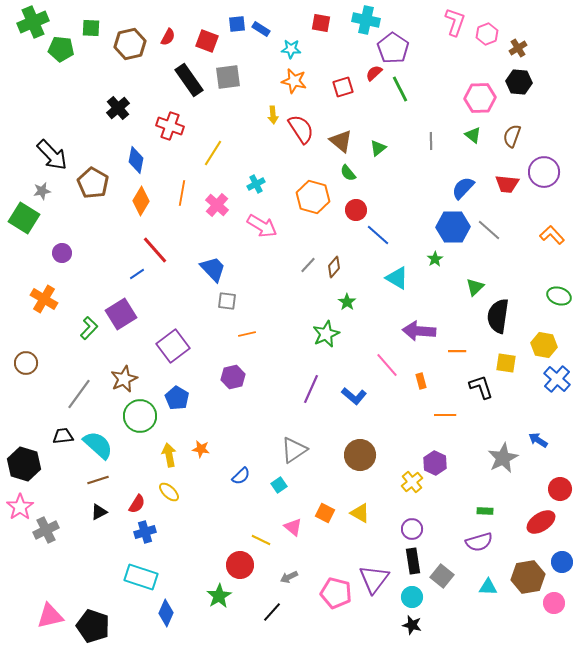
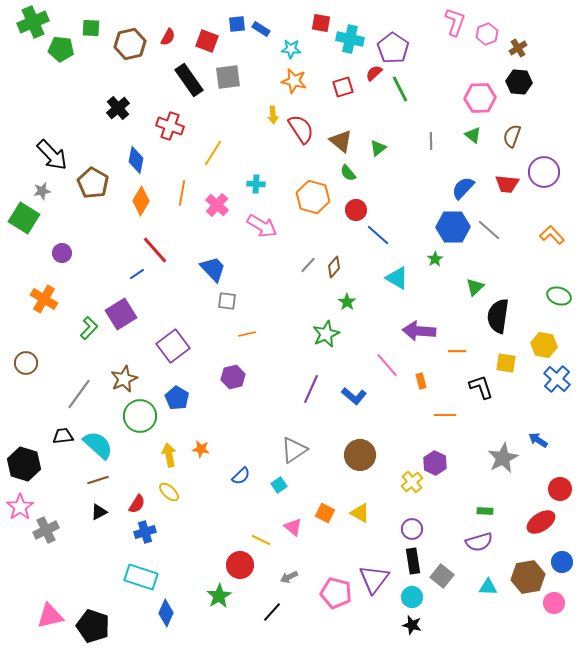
cyan cross at (366, 20): moved 16 px left, 19 px down
cyan cross at (256, 184): rotated 30 degrees clockwise
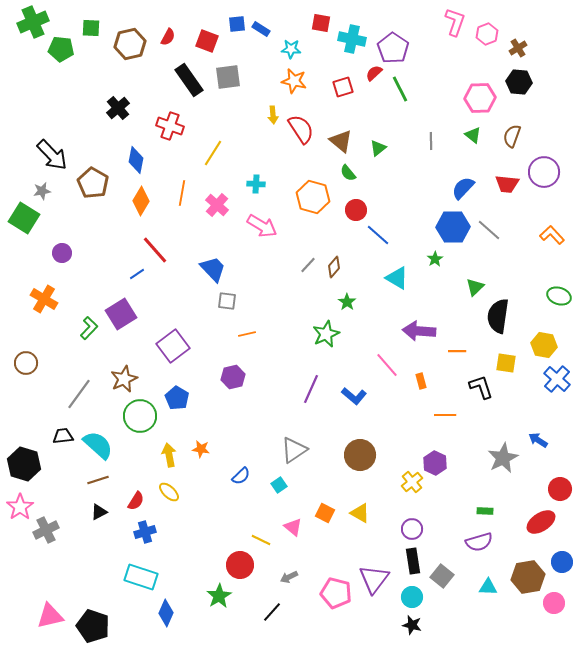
cyan cross at (350, 39): moved 2 px right
red semicircle at (137, 504): moved 1 px left, 3 px up
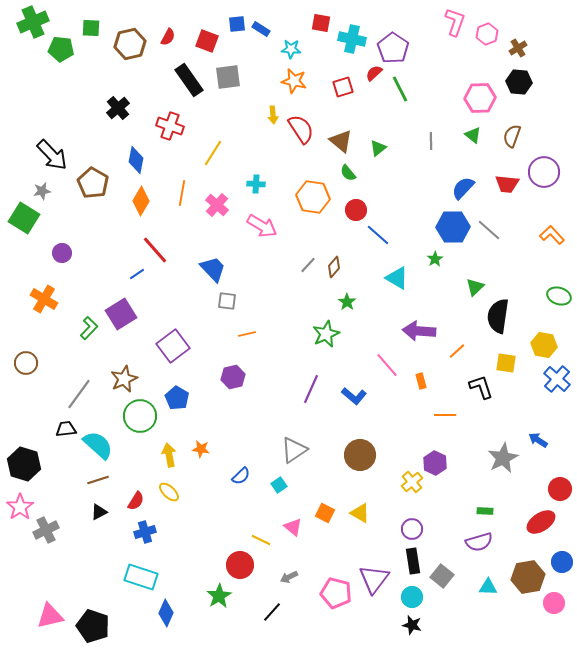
orange hexagon at (313, 197): rotated 8 degrees counterclockwise
orange line at (457, 351): rotated 42 degrees counterclockwise
black trapezoid at (63, 436): moved 3 px right, 7 px up
